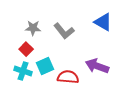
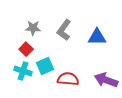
blue triangle: moved 6 px left, 15 px down; rotated 30 degrees counterclockwise
gray L-shape: moved 1 px up; rotated 75 degrees clockwise
purple arrow: moved 9 px right, 14 px down
red semicircle: moved 2 px down
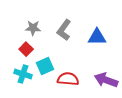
cyan cross: moved 3 px down
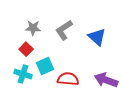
gray L-shape: rotated 20 degrees clockwise
blue triangle: rotated 42 degrees clockwise
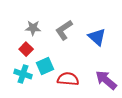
purple arrow: rotated 20 degrees clockwise
